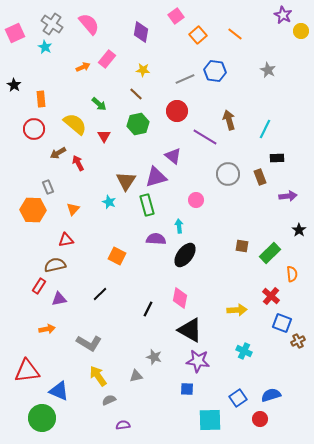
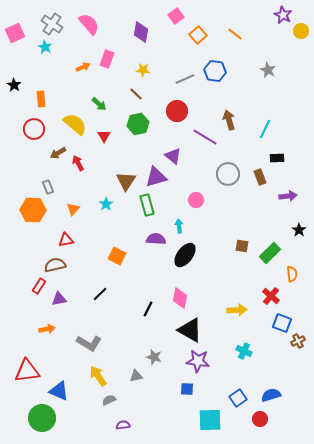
pink rectangle at (107, 59): rotated 18 degrees counterclockwise
cyan star at (109, 202): moved 3 px left, 2 px down; rotated 16 degrees clockwise
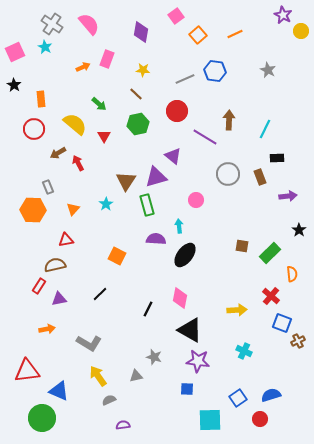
pink square at (15, 33): moved 19 px down
orange line at (235, 34): rotated 63 degrees counterclockwise
brown arrow at (229, 120): rotated 18 degrees clockwise
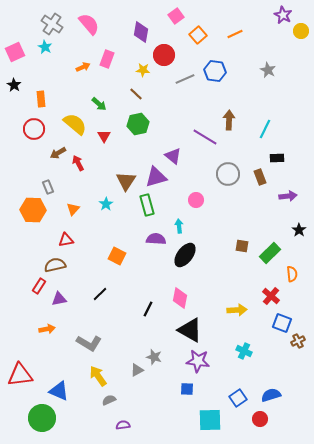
red circle at (177, 111): moved 13 px left, 56 px up
red triangle at (27, 371): moved 7 px left, 4 px down
gray triangle at (136, 376): moved 1 px right, 6 px up; rotated 16 degrees counterclockwise
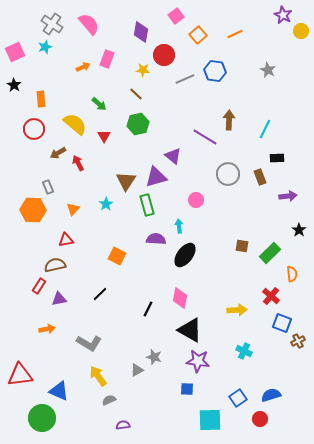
cyan star at (45, 47): rotated 24 degrees clockwise
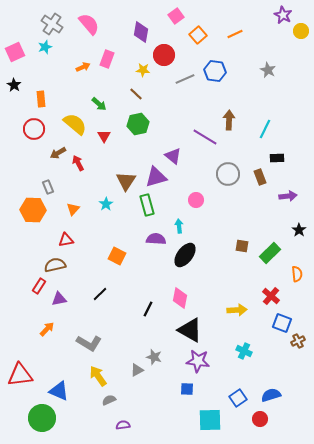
orange semicircle at (292, 274): moved 5 px right
orange arrow at (47, 329): rotated 35 degrees counterclockwise
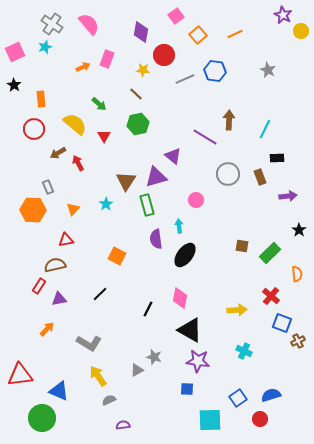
purple semicircle at (156, 239): rotated 102 degrees counterclockwise
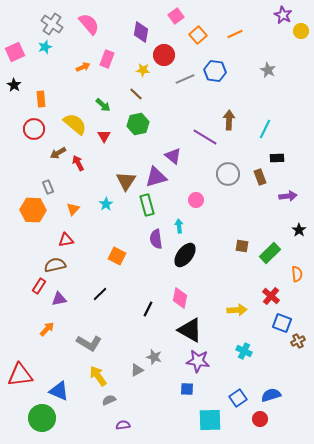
green arrow at (99, 104): moved 4 px right, 1 px down
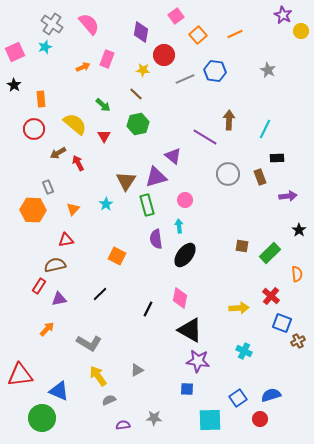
pink circle at (196, 200): moved 11 px left
yellow arrow at (237, 310): moved 2 px right, 2 px up
gray star at (154, 357): moved 61 px down; rotated 14 degrees counterclockwise
